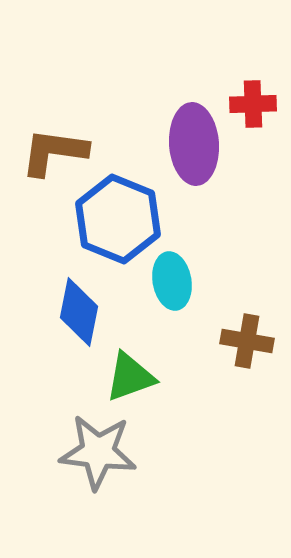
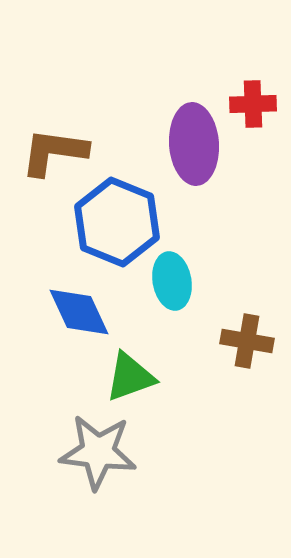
blue hexagon: moved 1 px left, 3 px down
blue diamond: rotated 36 degrees counterclockwise
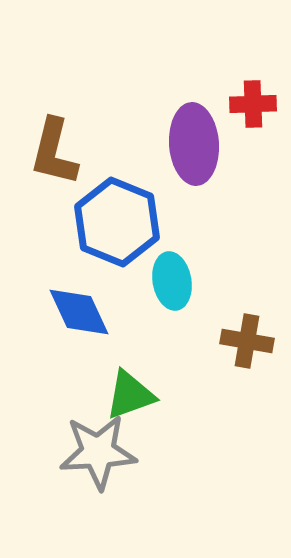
brown L-shape: rotated 84 degrees counterclockwise
green triangle: moved 18 px down
gray star: rotated 10 degrees counterclockwise
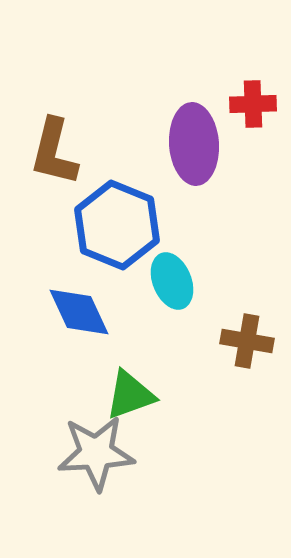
blue hexagon: moved 3 px down
cyan ellipse: rotated 12 degrees counterclockwise
gray star: moved 2 px left, 1 px down
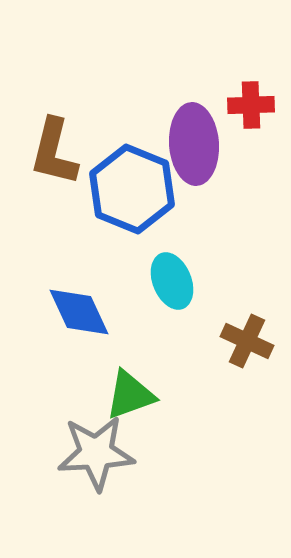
red cross: moved 2 px left, 1 px down
blue hexagon: moved 15 px right, 36 px up
brown cross: rotated 15 degrees clockwise
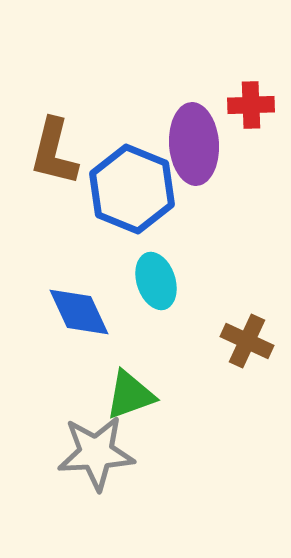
cyan ellipse: moved 16 px left; rotated 4 degrees clockwise
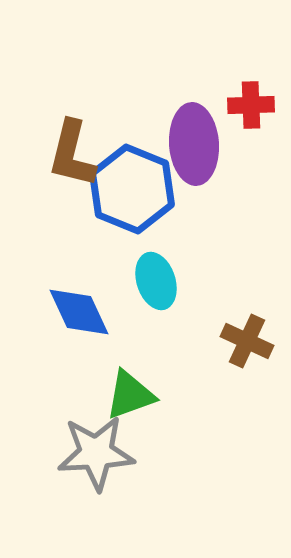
brown L-shape: moved 18 px right, 2 px down
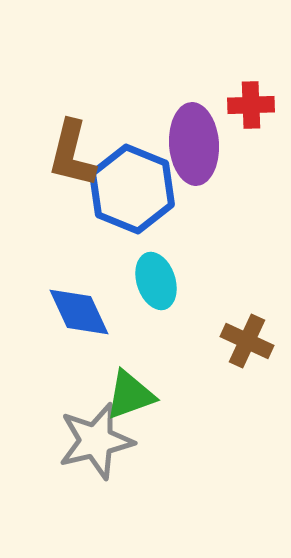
gray star: moved 12 px up; rotated 10 degrees counterclockwise
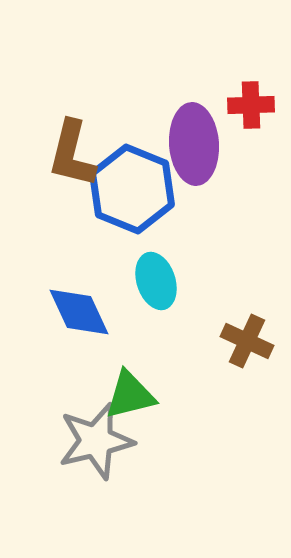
green triangle: rotated 6 degrees clockwise
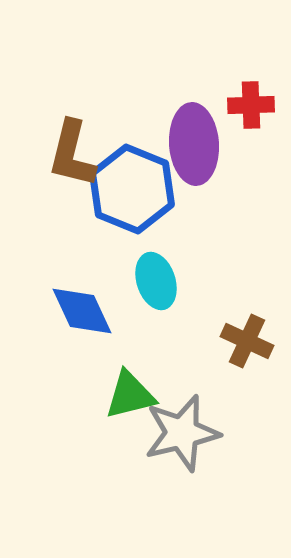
blue diamond: moved 3 px right, 1 px up
gray star: moved 86 px right, 8 px up
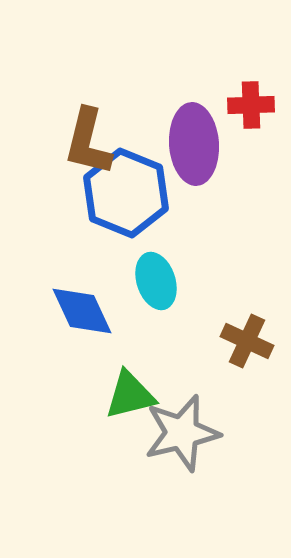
brown L-shape: moved 16 px right, 12 px up
blue hexagon: moved 6 px left, 4 px down
